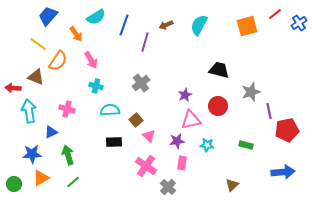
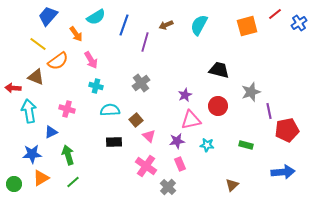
orange semicircle at (58, 61): rotated 20 degrees clockwise
pink rectangle at (182, 163): moved 2 px left, 1 px down; rotated 32 degrees counterclockwise
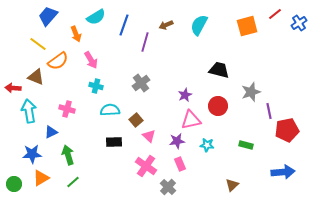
orange arrow at (76, 34): rotated 14 degrees clockwise
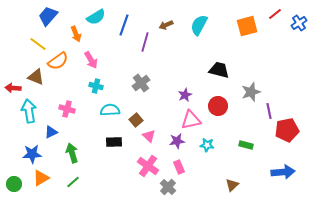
green arrow at (68, 155): moved 4 px right, 2 px up
pink rectangle at (180, 164): moved 1 px left, 3 px down
pink cross at (146, 166): moved 2 px right
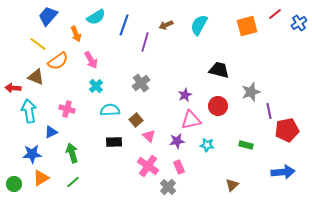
cyan cross at (96, 86): rotated 32 degrees clockwise
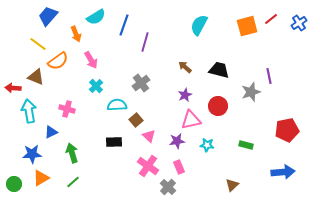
red line at (275, 14): moved 4 px left, 5 px down
brown arrow at (166, 25): moved 19 px right, 42 px down; rotated 64 degrees clockwise
cyan semicircle at (110, 110): moved 7 px right, 5 px up
purple line at (269, 111): moved 35 px up
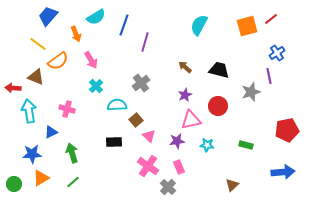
blue cross at (299, 23): moved 22 px left, 30 px down
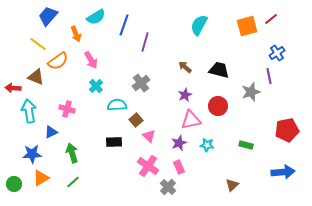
purple star at (177, 141): moved 2 px right, 2 px down; rotated 14 degrees counterclockwise
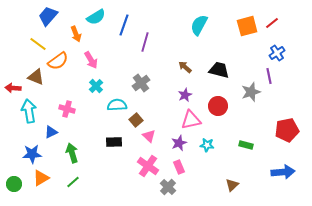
red line at (271, 19): moved 1 px right, 4 px down
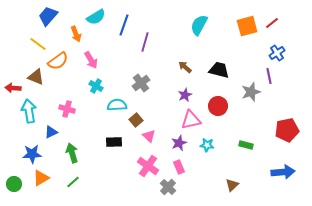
cyan cross at (96, 86): rotated 16 degrees counterclockwise
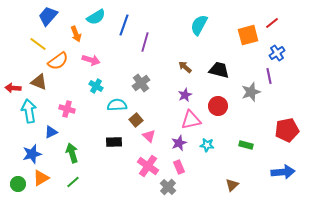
orange square at (247, 26): moved 1 px right, 9 px down
pink arrow at (91, 60): rotated 42 degrees counterclockwise
brown triangle at (36, 77): moved 3 px right, 5 px down
blue star at (32, 154): rotated 12 degrees counterclockwise
green circle at (14, 184): moved 4 px right
